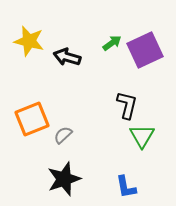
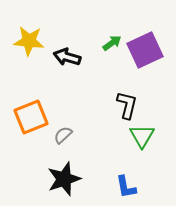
yellow star: rotated 8 degrees counterclockwise
orange square: moved 1 px left, 2 px up
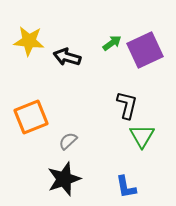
gray semicircle: moved 5 px right, 6 px down
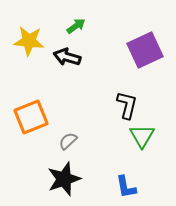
green arrow: moved 36 px left, 17 px up
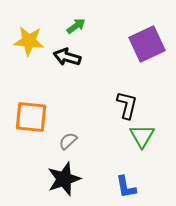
purple square: moved 2 px right, 6 px up
orange square: rotated 28 degrees clockwise
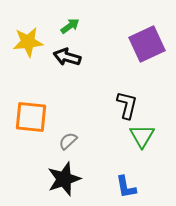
green arrow: moved 6 px left
yellow star: moved 1 px left, 1 px down; rotated 12 degrees counterclockwise
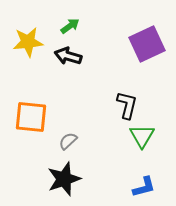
black arrow: moved 1 px right, 1 px up
blue L-shape: moved 18 px right; rotated 95 degrees counterclockwise
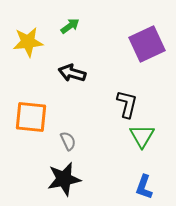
black arrow: moved 4 px right, 17 px down
black L-shape: moved 1 px up
gray semicircle: rotated 108 degrees clockwise
black star: rotated 8 degrees clockwise
blue L-shape: rotated 125 degrees clockwise
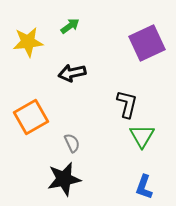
purple square: moved 1 px up
black arrow: rotated 28 degrees counterclockwise
orange square: rotated 36 degrees counterclockwise
gray semicircle: moved 4 px right, 2 px down
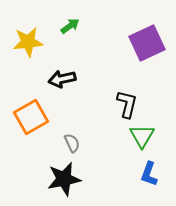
black arrow: moved 10 px left, 6 px down
blue L-shape: moved 5 px right, 13 px up
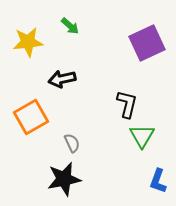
green arrow: rotated 78 degrees clockwise
blue L-shape: moved 9 px right, 7 px down
